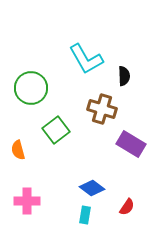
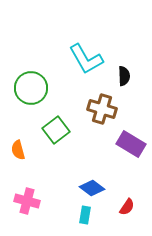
pink cross: rotated 15 degrees clockwise
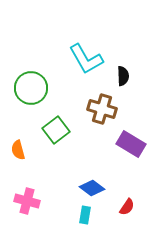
black semicircle: moved 1 px left
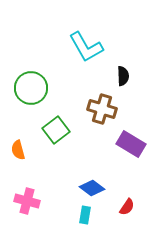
cyan L-shape: moved 12 px up
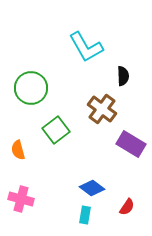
brown cross: rotated 20 degrees clockwise
pink cross: moved 6 px left, 2 px up
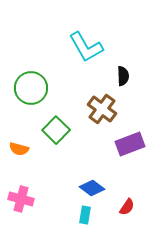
green square: rotated 8 degrees counterclockwise
purple rectangle: moved 1 px left; rotated 52 degrees counterclockwise
orange semicircle: moved 1 px right, 1 px up; rotated 60 degrees counterclockwise
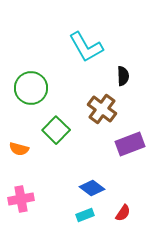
pink cross: rotated 25 degrees counterclockwise
red semicircle: moved 4 px left, 6 px down
cyan rectangle: rotated 60 degrees clockwise
